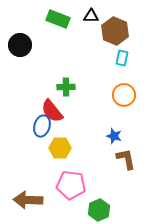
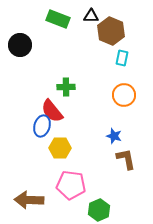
brown hexagon: moved 4 px left
brown arrow: moved 1 px right
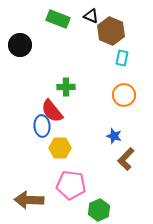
black triangle: rotated 21 degrees clockwise
blue ellipse: rotated 20 degrees counterclockwise
brown L-shape: rotated 125 degrees counterclockwise
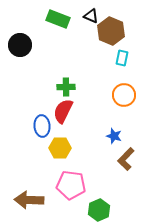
red semicircle: moved 11 px right; rotated 65 degrees clockwise
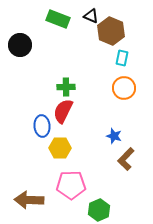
orange circle: moved 7 px up
pink pentagon: rotated 8 degrees counterclockwise
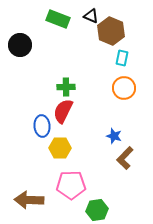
brown L-shape: moved 1 px left, 1 px up
green hexagon: moved 2 px left; rotated 15 degrees clockwise
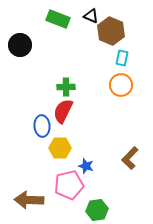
orange circle: moved 3 px left, 3 px up
blue star: moved 28 px left, 30 px down
brown L-shape: moved 5 px right
pink pentagon: moved 2 px left; rotated 12 degrees counterclockwise
